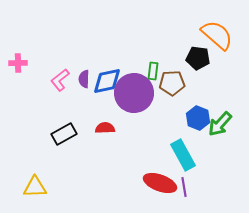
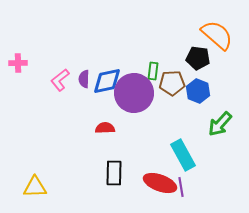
blue hexagon: moved 27 px up
black rectangle: moved 50 px right, 39 px down; rotated 60 degrees counterclockwise
purple line: moved 3 px left
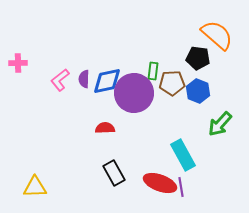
black rectangle: rotated 30 degrees counterclockwise
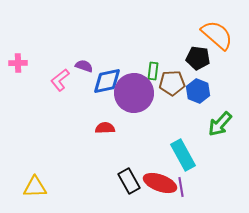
purple semicircle: moved 13 px up; rotated 108 degrees clockwise
black rectangle: moved 15 px right, 8 px down
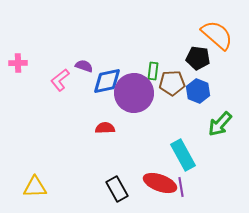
black rectangle: moved 12 px left, 8 px down
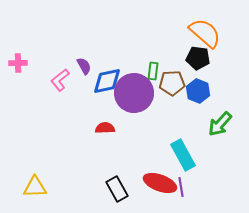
orange semicircle: moved 12 px left, 2 px up
purple semicircle: rotated 42 degrees clockwise
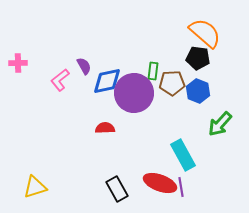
yellow triangle: rotated 15 degrees counterclockwise
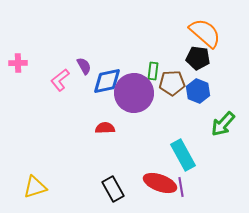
green arrow: moved 3 px right
black rectangle: moved 4 px left
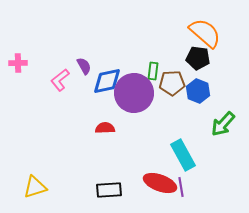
black rectangle: moved 4 px left, 1 px down; rotated 65 degrees counterclockwise
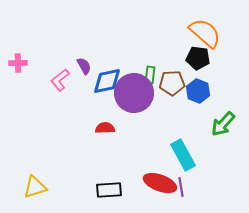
green rectangle: moved 3 px left, 4 px down
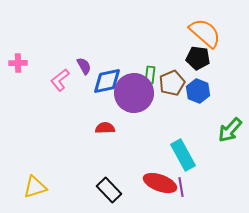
brown pentagon: rotated 20 degrees counterclockwise
green arrow: moved 7 px right, 6 px down
black rectangle: rotated 50 degrees clockwise
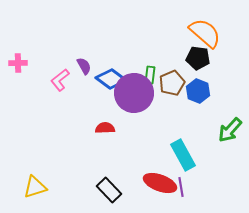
blue diamond: moved 4 px right, 2 px up; rotated 48 degrees clockwise
